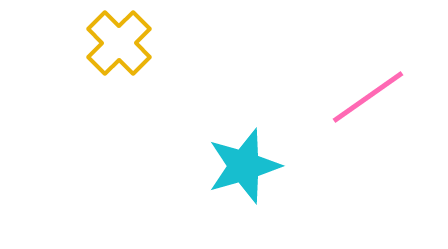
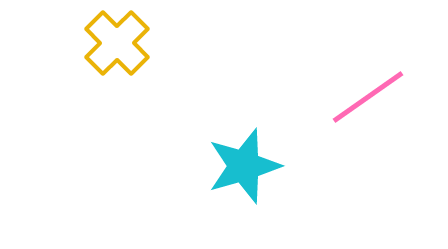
yellow cross: moved 2 px left
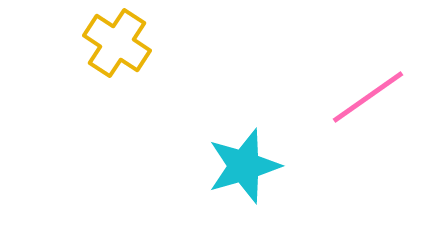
yellow cross: rotated 12 degrees counterclockwise
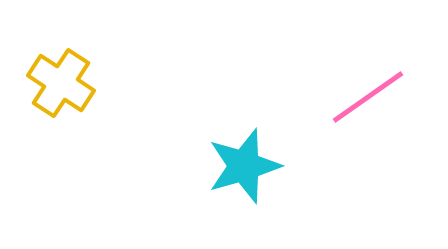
yellow cross: moved 56 px left, 40 px down
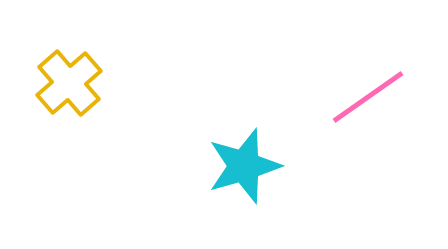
yellow cross: moved 8 px right; rotated 16 degrees clockwise
